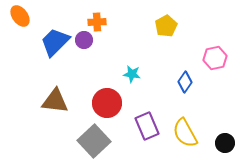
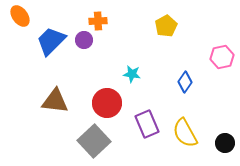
orange cross: moved 1 px right, 1 px up
blue trapezoid: moved 4 px left, 1 px up
pink hexagon: moved 7 px right, 1 px up
purple rectangle: moved 2 px up
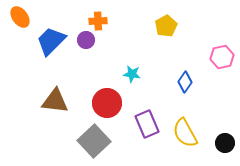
orange ellipse: moved 1 px down
purple circle: moved 2 px right
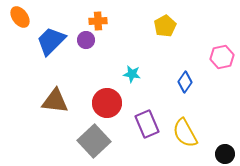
yellow pentagon: moved 1 px left
black circle: moved 11 px down
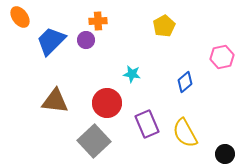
yellow pentagon: moved 1 px left
blue diamond: rotated 15 degrees clockwise
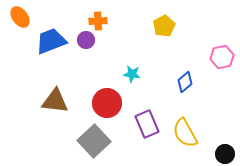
blue trapezoid: rotated 24 degrees clockwise
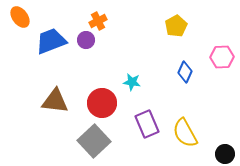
orange cross: rotated 24 degrees counterclockwise
yellow pentagon: moved 12 px right
pink hexagon: rotated 10 degrees clockwise
cyan star: moved 8 px down
blue diamond: moved 10 px up; rotated 25 degrees counterclockwise
red circle: moved 5 px left
